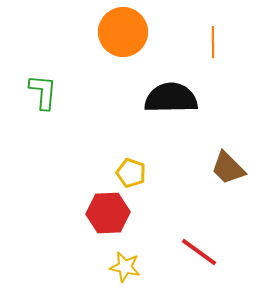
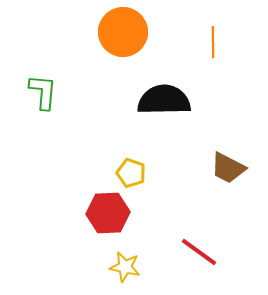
black semicircle: moved 7 px left, 2 px down
brown trapezoid: rotated 18 degrees counterclockwise
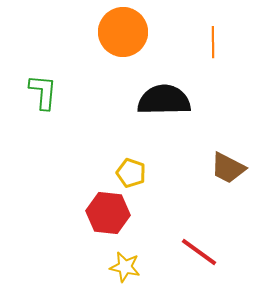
red hexagon: rotated 9 degrees clockwise
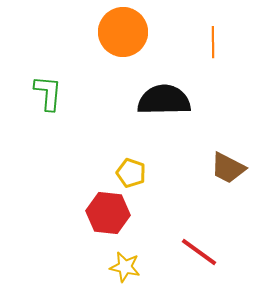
green L-shape: moved 5 px right, 1 px down
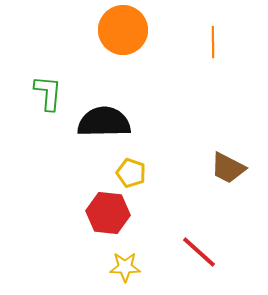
orange circle: moved 2 px up
black semicircle: moved 60 px left, 22 px down
red line: rotated 6 degrees clockwise
yellow star: rotated 12 degrees counterclockwise
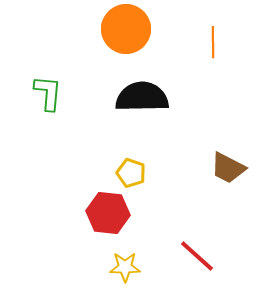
orange circle: moved 3 px right, 1 px up
black semicircle: moved 38 px right, 25 px up
red line: moved 2 px left, 4 px down
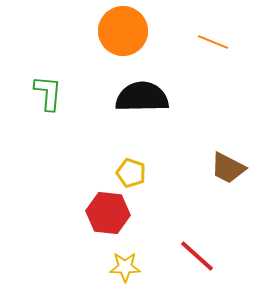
orange circle: moved 3 px left, 2 px down
orange line: rotated 68 degrees counterclockwise
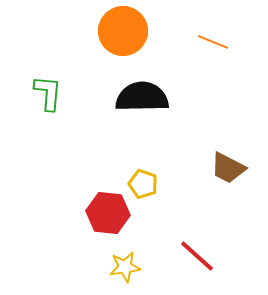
yellow pentagon: moved 12 px right, 11 px down
yellow star: rotated 8 degrees counterclockwise
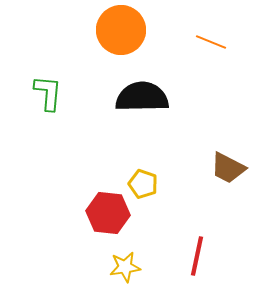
orange circle: moved 2 px left, 1 px up
orange line: moved 2 px left
red line: rotated 60 degrees clockwise
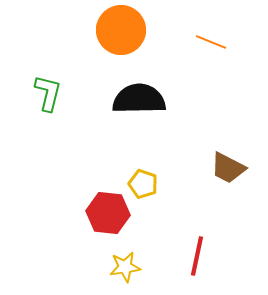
green L-shape: rotated 9 degrees clockwise
black semicircle: moved 3 px left, 2 px down
